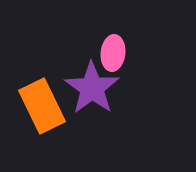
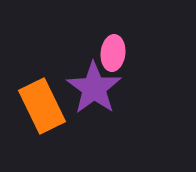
purple star: moved 2 px right
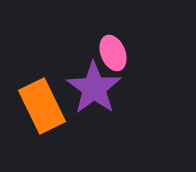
pink ellipse: rotated 28 degrees counterclockwise
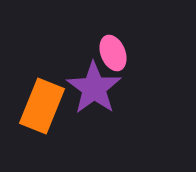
orange rectangle: rotated 48 degrees clockwise
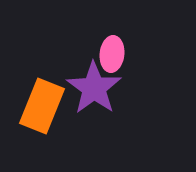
pink ellipse: moved 1 px left, 1 px down; rotated 28 degrees clockwise
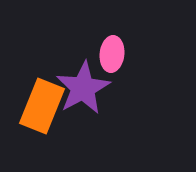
purple star: moved 11 px left; rotated 8 degrees clockwise
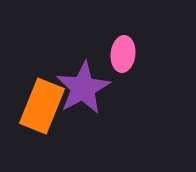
pink ellipse: moved 11 px right
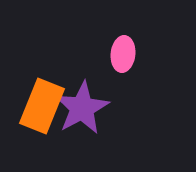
purple star: moved 1 px left, 20 px down
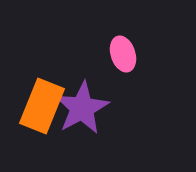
pink ellipse: rotated 24 degrees counterclockwise
